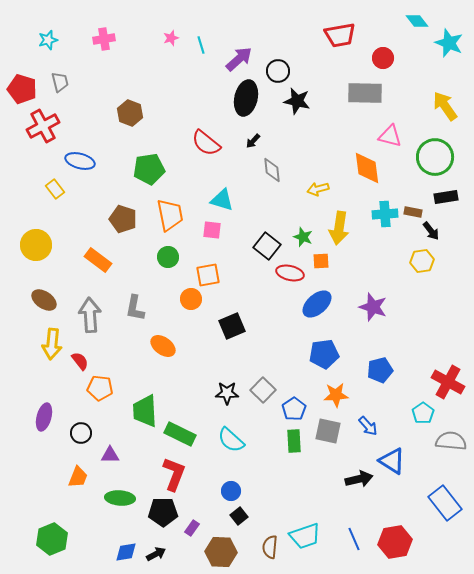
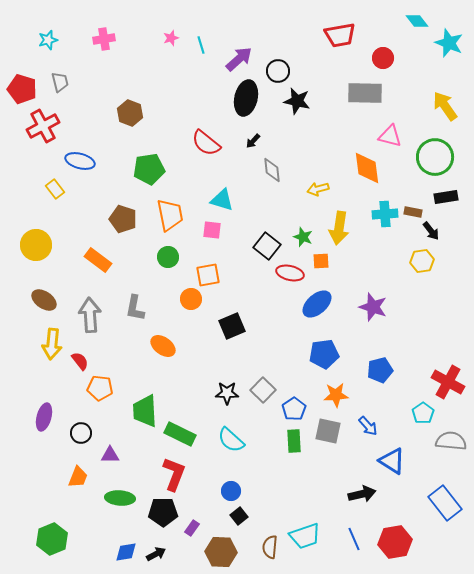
black arrow at (359, 479): moved 3 px right, 15 px down
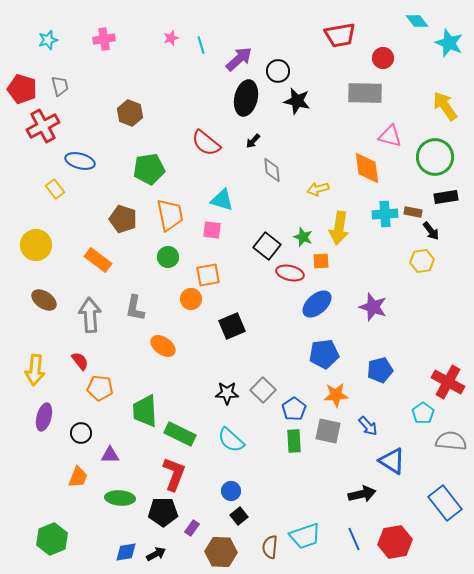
gray trapezoid at (60, 82): moved 4 px down
yellow arrow at (52, 344): moved 17 px left, 26 px down
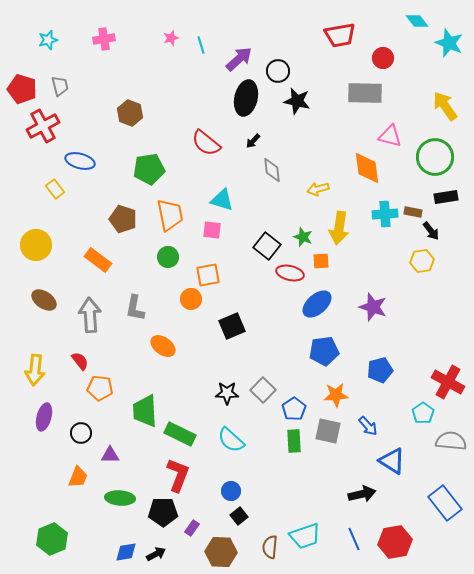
blue pentagon at (324, 354): moved 3 px up
red L-shape at (174, 474): moved 4 px right, 1 px down
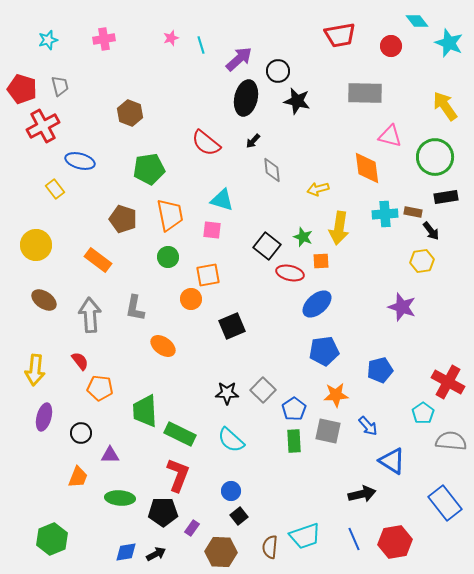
red circle at (383, 58): moved 8 px right, 12 px up
purple star at (373, 307): moved 29 px right
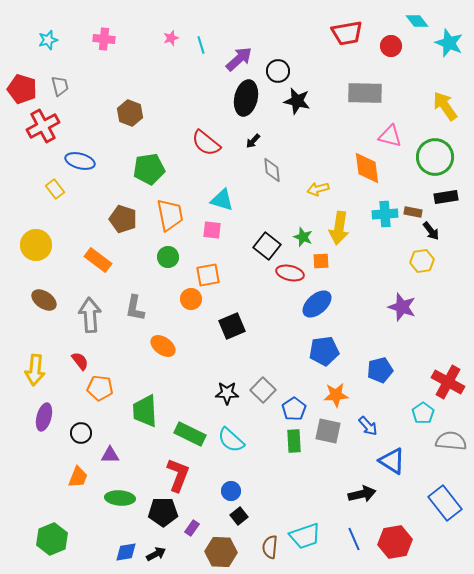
red trapezoid at (340, 35): moved 7 px right, 2 px up
pink cross at (104, 39): rotated 15 degrees clockwise
green rectangle at (180, 434): moved 10 px right
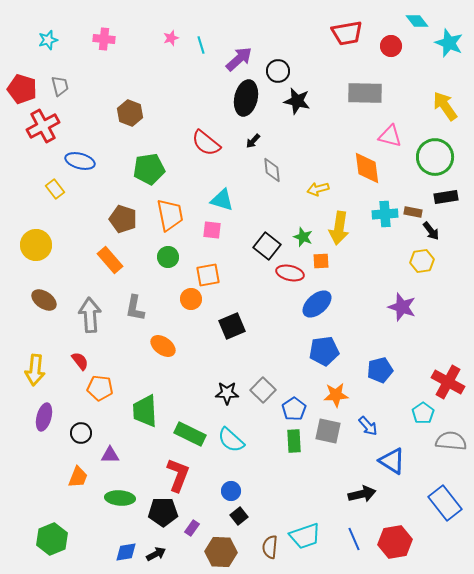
orange rectangle at (98, 260): moved 12 px right; rotated 12 degrees clockwise
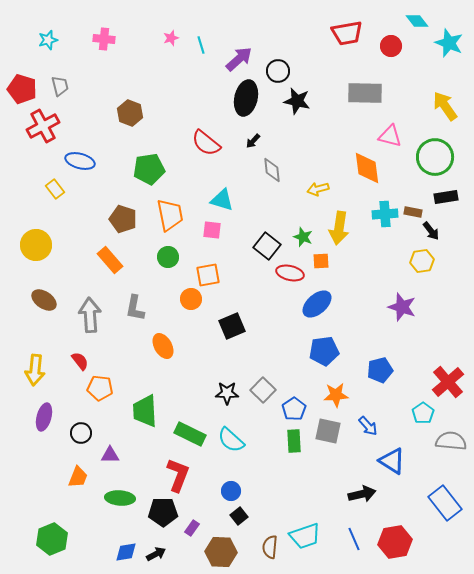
orange ellipse at (163, 346): rotated 25 degrees clockwise
red cross at (448, 382): rotated 20 degrees clockwise
